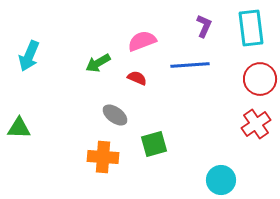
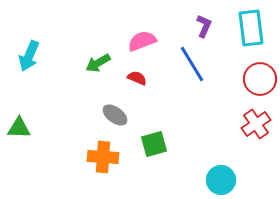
blue line: moved 2 px right, 1 px up; rotated 63 degrees clockwise
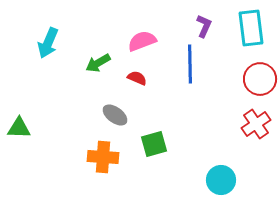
cyan arrow: moved 19 px right, 13 px up
blue line: moved 2 px left; rotated 30 degrees clockwise
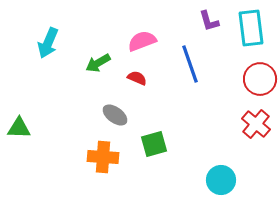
purple L-shape: moved 5 px right, 5 px up; rotated 140 degrees clockwise
blue line: rotated 18 degrees counterclockwise
red cross: rotated 16 degrees counterclockwise
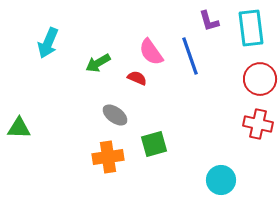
pink semicircle: moved 9 px right, 11 px down; rotated 104 degrees counterclockwise
blue line: moved 8 px up
red cross: moved 2 px right; rotated 28 degrees counterclockwise
orange cross: moved 5 px right; rotated 12 degrees counterclockwise
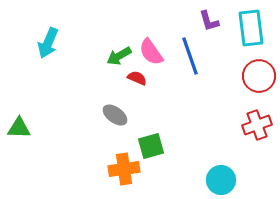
green arrow: moved 21 px right, 7 px up
red circle: moved 1 px left, 3 px up
red cross: moved 1 px left, 1 px down; rotated 32 degrees counterclockwise
green square: moved 3 px left, 2 px down
orange cross: moved 16 px right, 12 px down
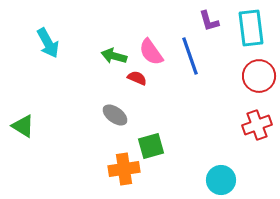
cyan arrow: rotated 52 degrees counterclockwise
green arrow: moved 5 px left; rotated 45 degrees clockwise
green triangle: moved 4 px right, 2 px up; rotated 30 degrees clockwise
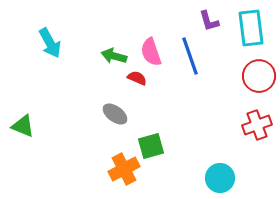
cyan arrow: moved 2 px right
pink semicircle: rotated 16 degrees clockwise
gray ellipse: moved 1 px up
green triangle: rotated 10 degrees counterclockwise
orange cross: rotated 20 degrees counterclockwise
cyan circle: moved 1 px left, 2 px up
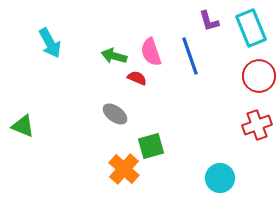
cyan rectangle: rotated 15 degrees counterclockwise
orange cross: rotated 20 degrees counterclockwise
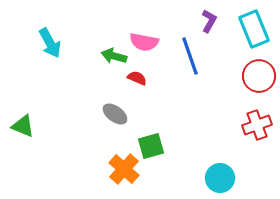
purple L-shape: rotated 135 degrees counterclockwise
cyan rectangle: moved 3 px right, 1 px down
pink semicircle: moved 7 px left, 10 px up; rotated 60 degrees counterclockwise
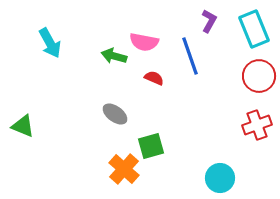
red semicircle: moved 17 px right
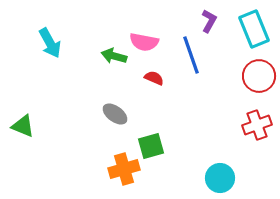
blue line: moved 1 px right, 1 px up
orange cross: rotated 32 degrees clockwise
